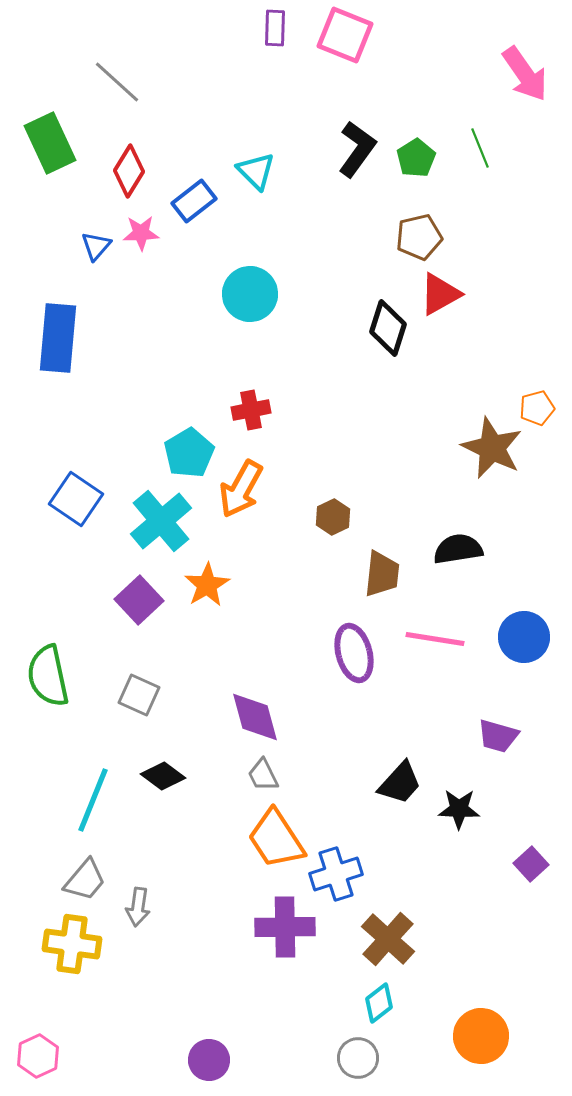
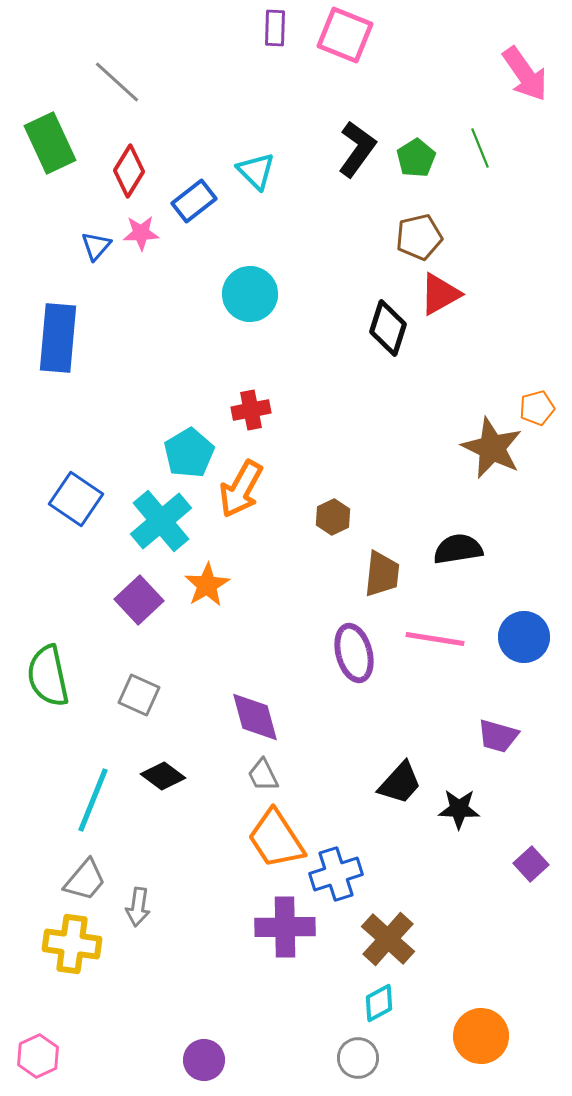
cyan diamond at (379, 1003): rotated 9 degrees clockwise
purple circle at (209, 1060): moved 5 px left
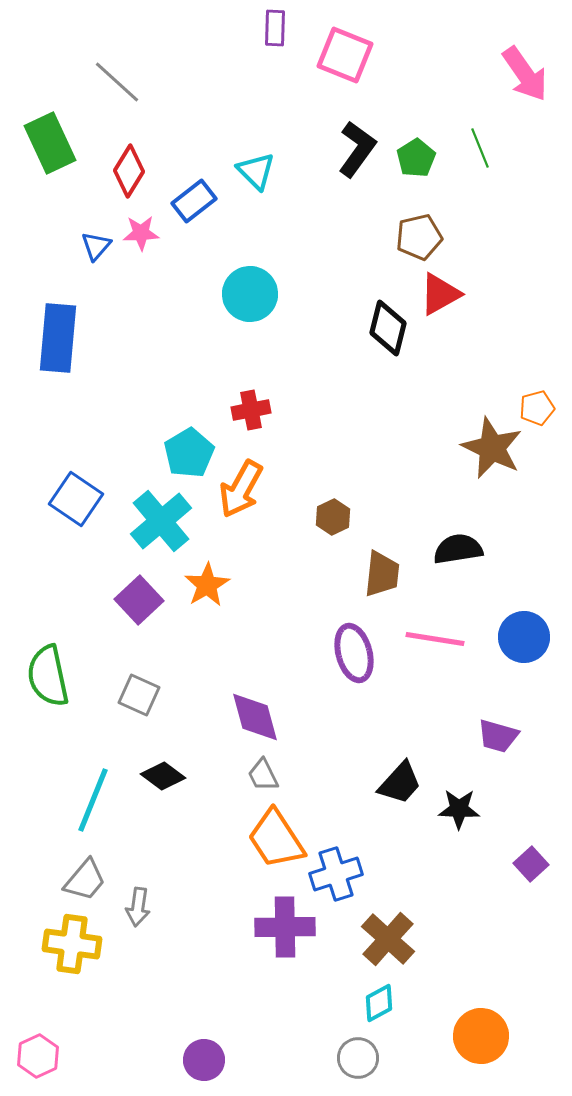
pink square at (345, 35): moved 20 px down
black diamond at (388, 328): rotated 4 degrees counterclockwise
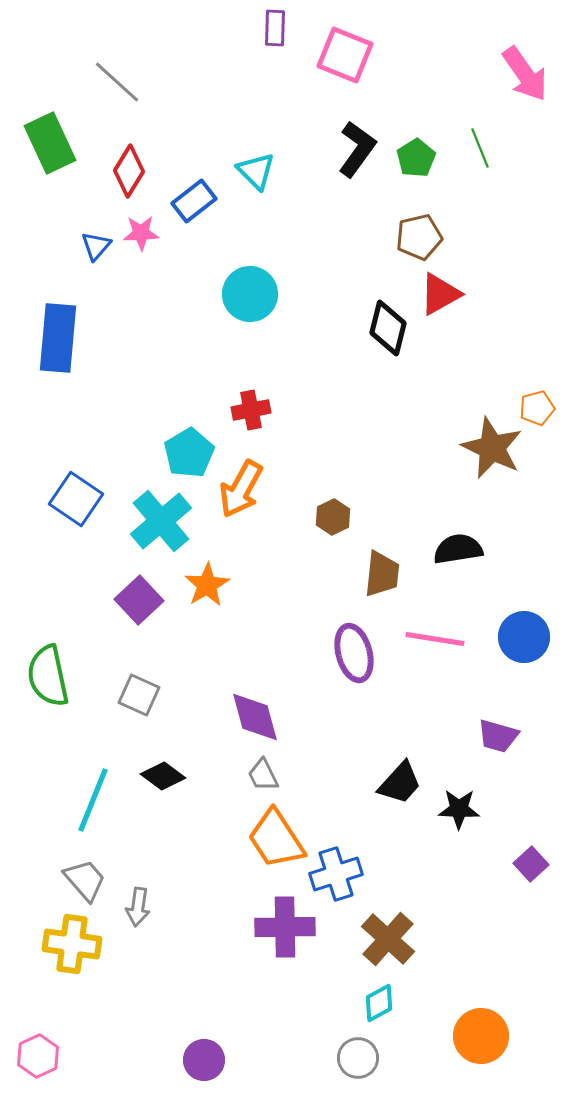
gray trapezoid at (85, 880): rotated 81 degrees counterclockwise
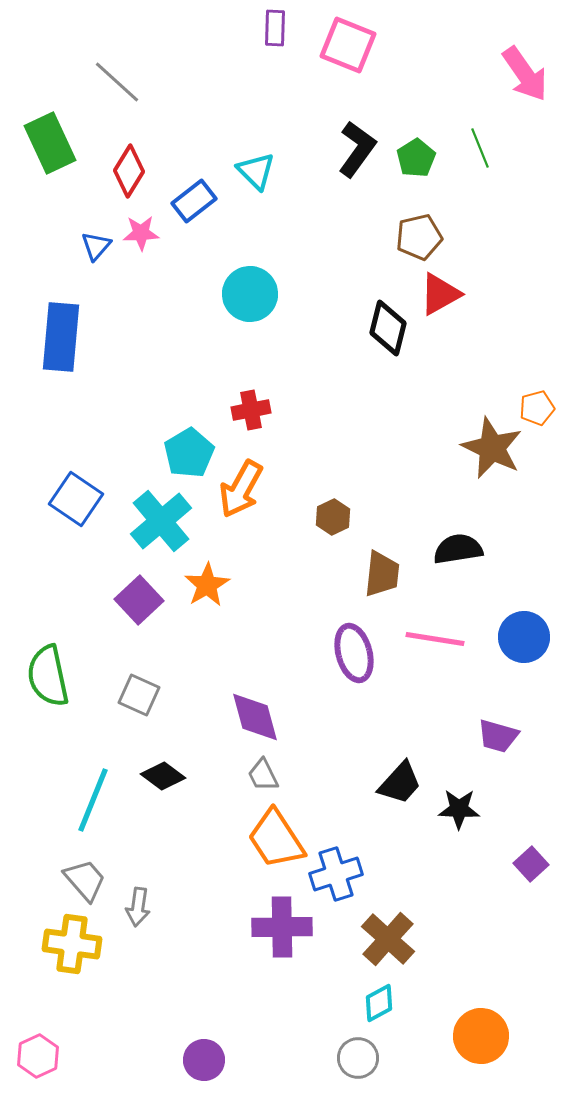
pink square at (345, 55): moved 3 px right, 10 px up
blue rectangle at (58, 338): moved 3 px right, 1 px up
purple cross at (285, 927): moved 3 px left
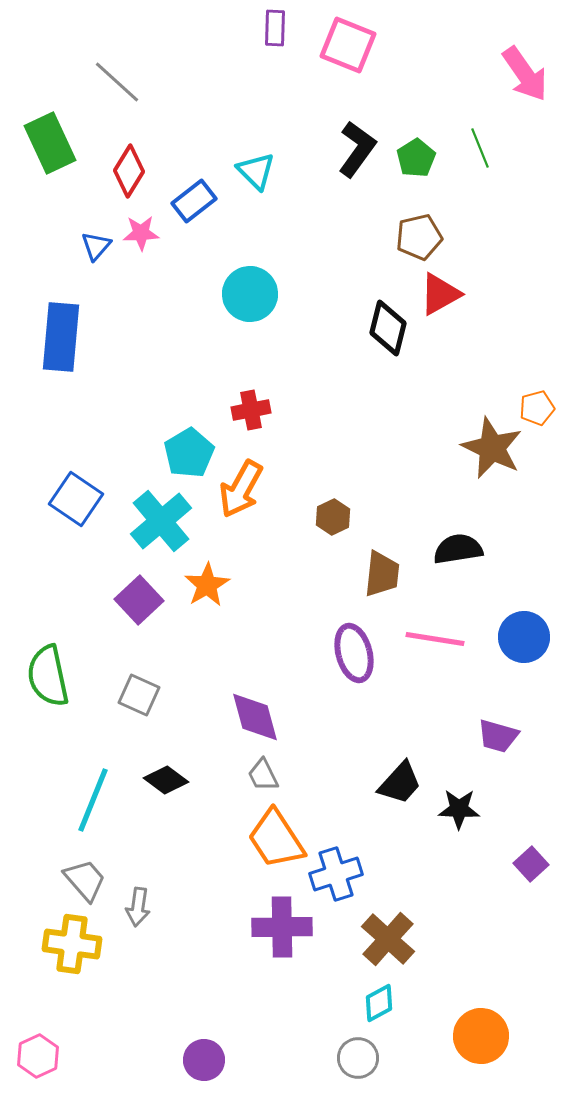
black diamond at (163, 776): moved 3 px right, 4 px down
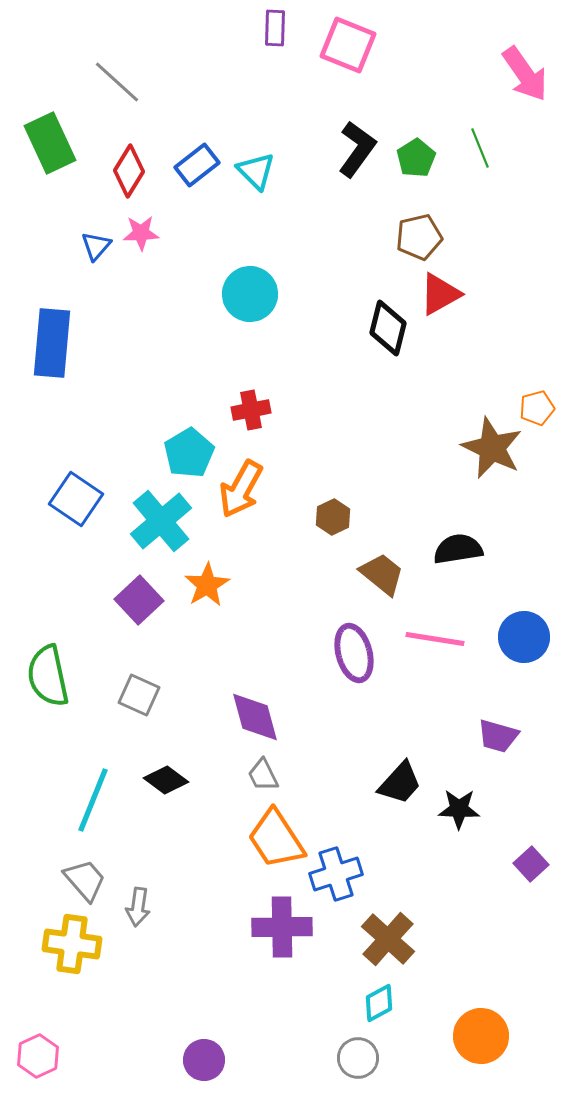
blue rectangle at (194, 201): moved 3 px right, 36 px up
blue rectangle at (61, 337): moved 9 px left, 6 px down
brown trapezoid at (382, 574): rotated 57 degrees counterclockwise
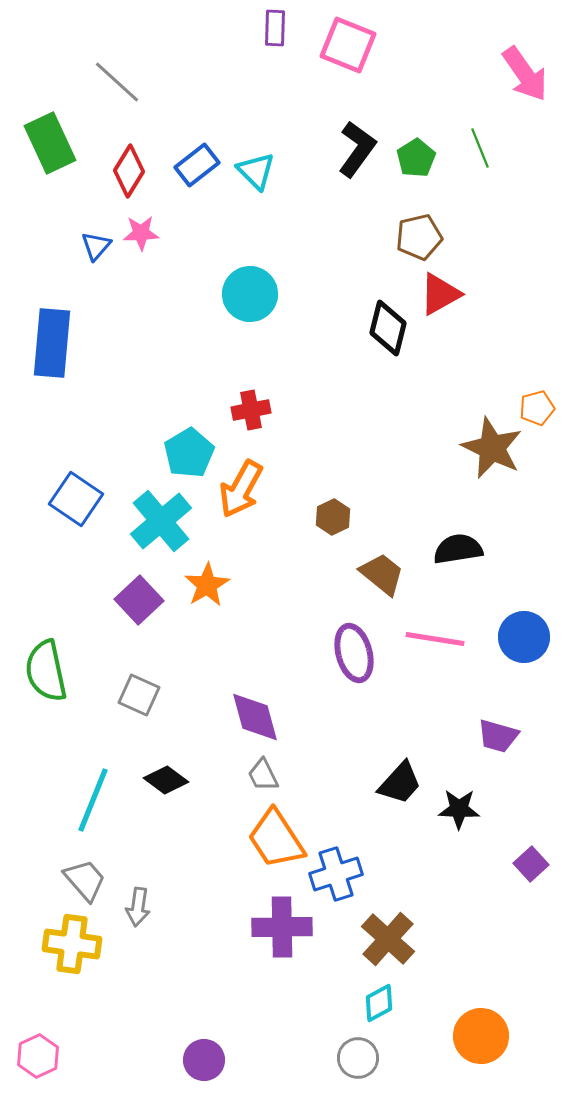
green semicircle at (48, 676): moved 2 px left, 5 px up
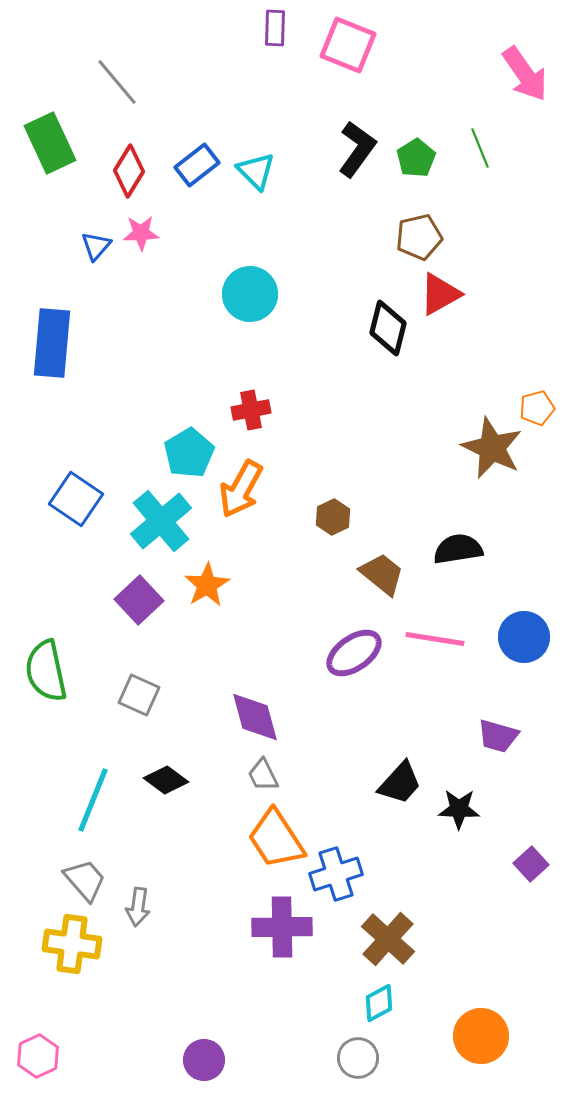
gray line at (117, 82): rotated 8 degrees clockwise
purple ellipse at (354, 653): rotated 70 degrees clockwise
